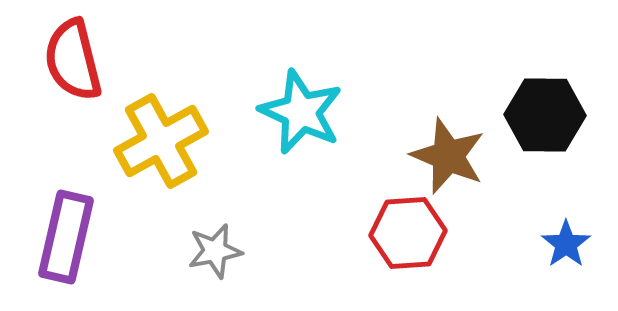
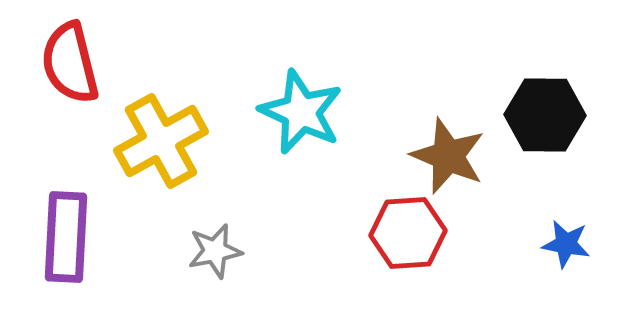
red semicircle: moved 3 px left, 3 px down
purple rectangle: rotated 10 degrees counterclockwise
blue star: rotated 27 degrees counterclockwise
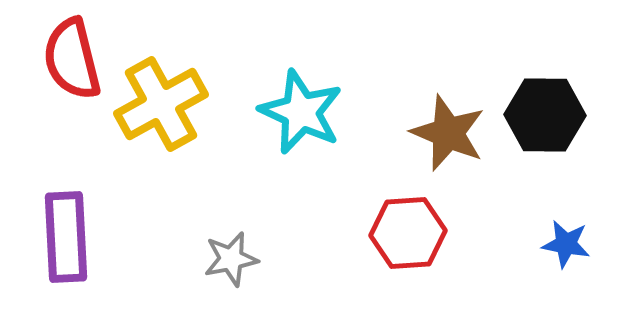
red semicircle: moved 2 px right, 4 px up
yellow cross: moved 37 px up
brown star: moved 23 px up
purple rectangle: rotated 6 degrees counterclockwise
gray star: moved 16 px right, 8 px down
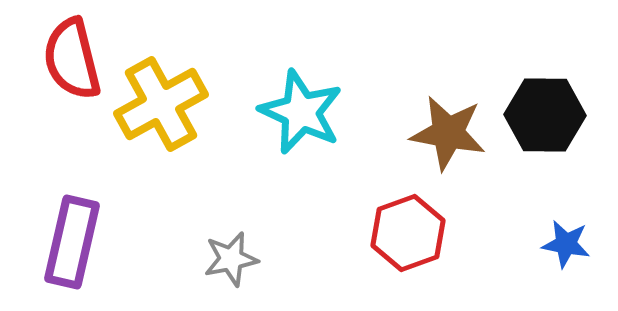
brown star: rotated 12 degrees counterclockwise
red hexagon: rotated 16 degrees counterclockwise
purple rectangle: moved 6 px right, 5 px down; rotated 16 degrees clockwise
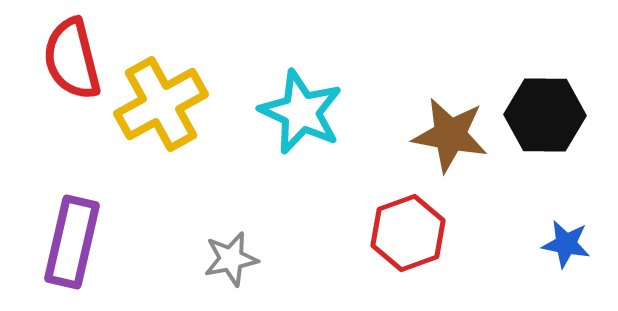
brown star: moved 2 px right, 2 px down
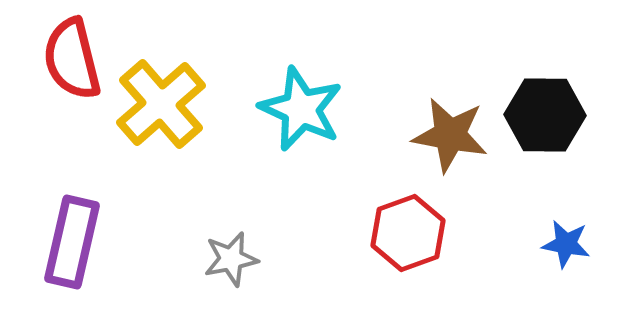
yellow cross: rotated 12 degrees counterclockwise
cyan star: moved 3 px up
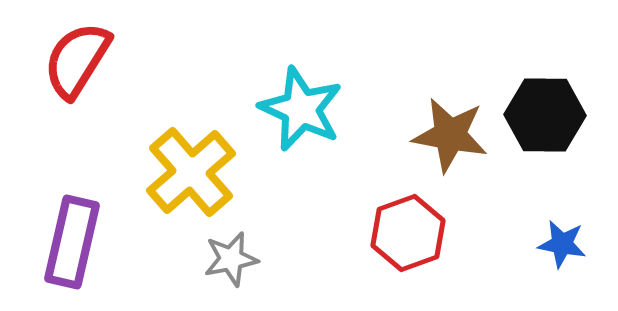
red semicircle: moved 5 px right, 1 px down; rotated 46 degrees clockwise
yellow cross: moved 30 px right, 68 px down
blue star: moved 4 px left
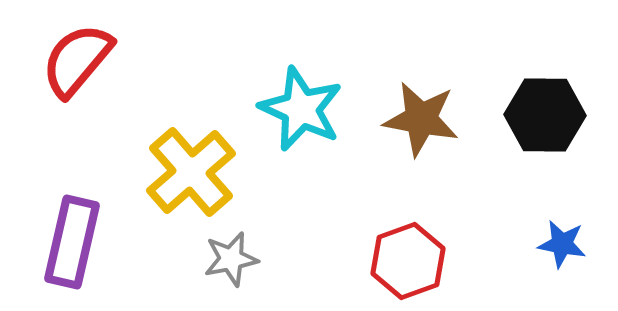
red semicircle: rotated 8 degrees clockwise
brown star: moved 29 px left, 16 px up
red hexagon: moved 28 px down
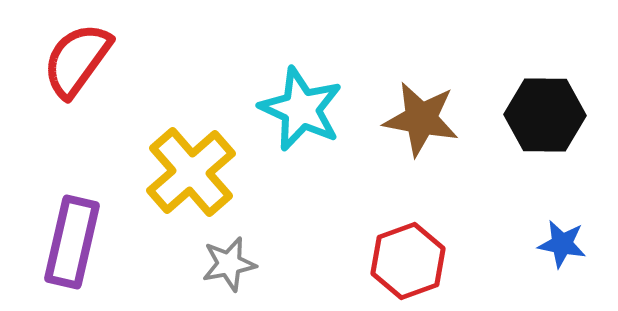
red semicircle: rotated 4 degrees counterclockwise
gray star: moved 2 px left, 5 px down
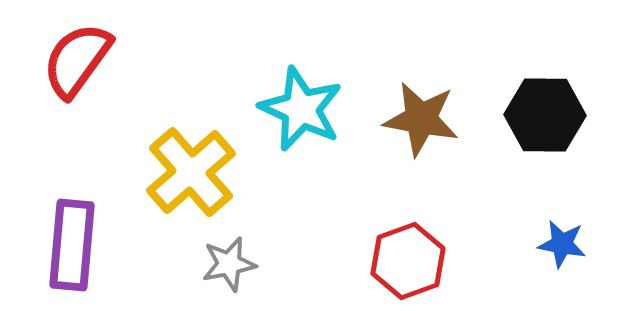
purple rectangle: moved 3 px down; rotated 8 degrees counterclockwise
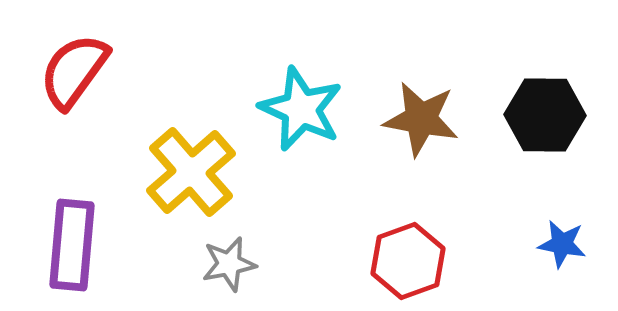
red semicircle: moved 3 px left, 11 px down
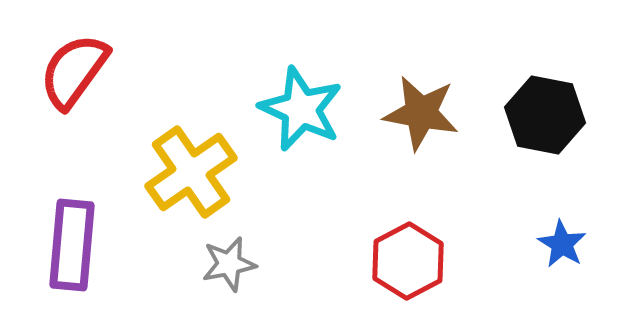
black hexagon: rotated 10 degrees clockwise
brown star: moved 6 px up
yellow cross: rotated 6 degrees clockwise
blue star: rotated 21 degrees clockwise
red hexagon: rotated 8 degrees counterclockwise
